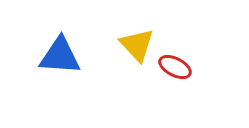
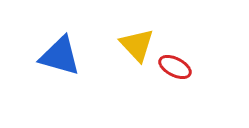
blue triangle: rotated 12 degrees clockwise
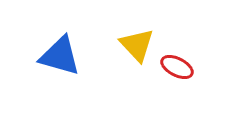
red ellipse: moved 2 px right
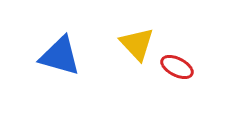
yellow triangle: moved 1 px up
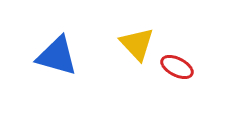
blue triangle: moved 3 px left
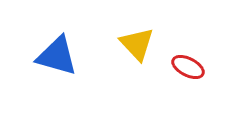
red ellipse: moved 11 px right
